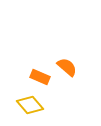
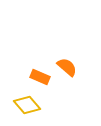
yellow diamond: moved 3 px left
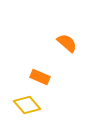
orange semicircle: moved 24 px up
